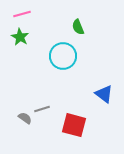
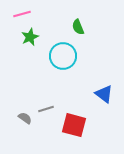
green star: moved 10 px right; rotated 18 degrees clockwise
gray line: moved 4 px right
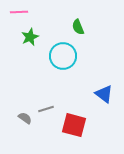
pink line: moved 3 px left, 2 px up; rotated 12 degrees clockwise
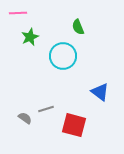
pink line: moved 1 px left, 1 px down
blue triangle: moved 4 px left, 2 px up
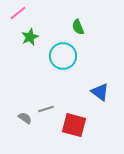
pink line: rotated 36 degrees counterclockwise
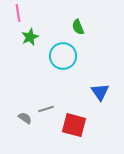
pink line: rotated 60 degrees counterclockwise
blue triangle: rotated 18 degrees clockwise
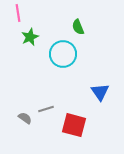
cyan circle: moved 2 px up
